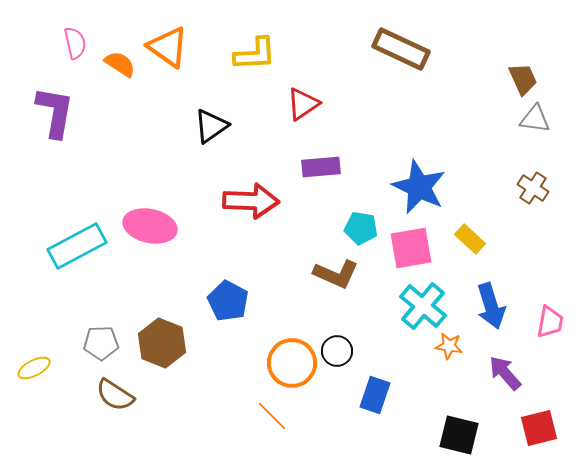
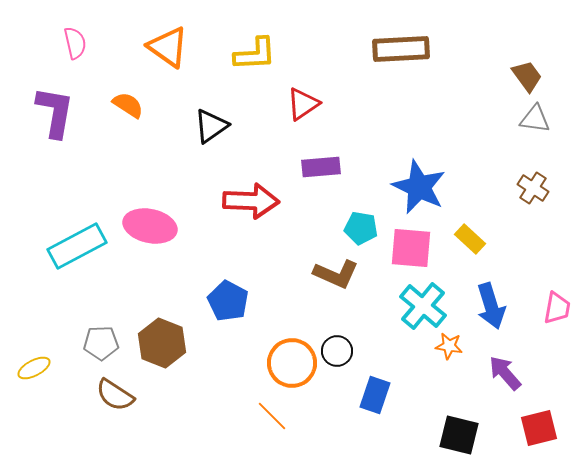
brown rectangle: rotated 28 degrees counterclockwise
orange semicircle: moved 8 px right, 41 px down
brown trapezoid: moved 4 px right, 3 px up; rotated 12 degrees counterclockwise
pink square: rotated 15 degrees clockwise
pink trapezoid: moved 7 px right, 14 px up
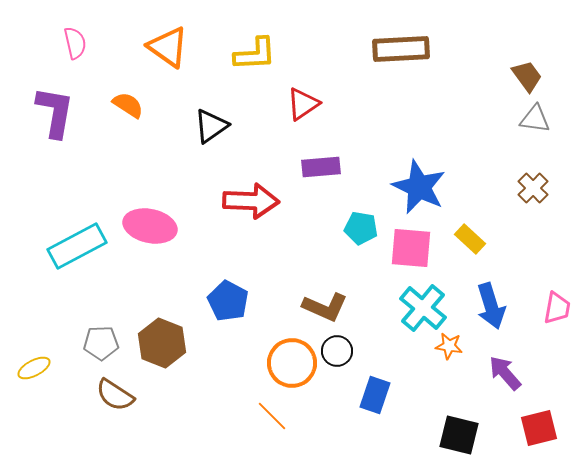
brown cross: rotated 12 degrees clockwise
brown L-shape: moved 11 px left, 33 px down
cyan cross: moved 2 px down
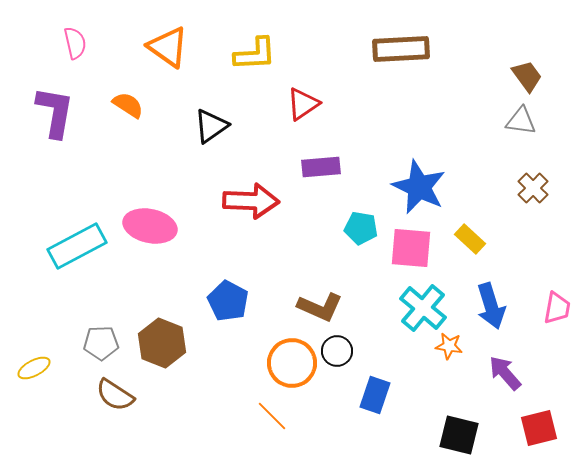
gray triangle: moved 14 px left, 2 px down
brown L-shape: moved 5 px left
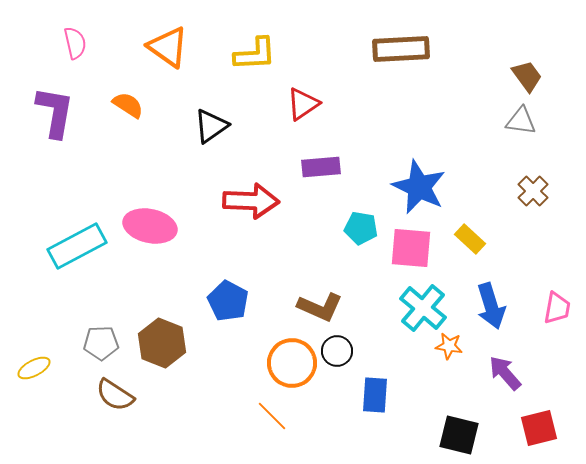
brown cross: moved 3 px down
blue rectangle: rotated 15 degrees counterclockwise
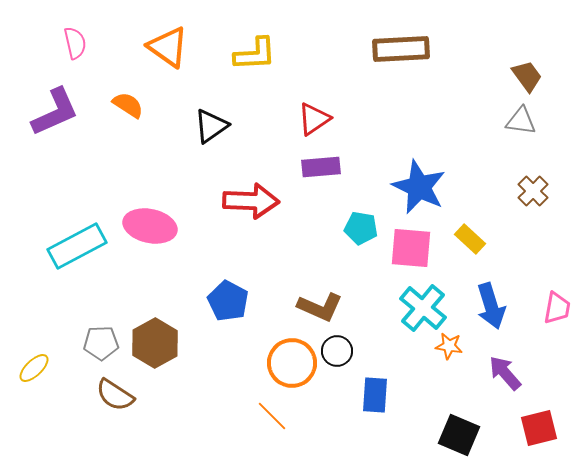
red triangle: moved 11 px right, 15 px down
purple L-shape: rotated 56 degrees clockwise
brown hexagon: moved 7 px left; rotated 9 degrees clockwise
yellow ellipse: rotated 16 degrees counterclockwise
black square: rotated 9 degrees clockwise
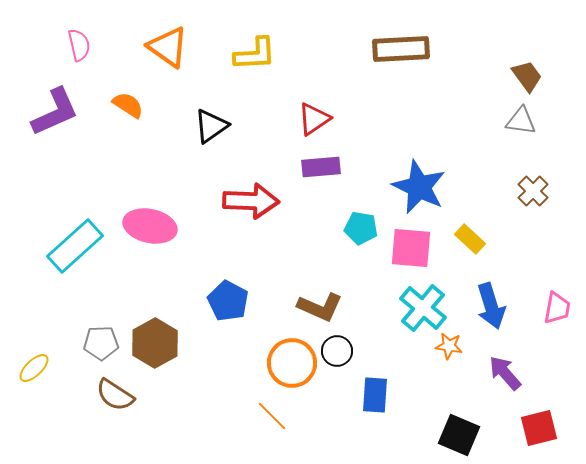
pink semicircle: moved 4 px right, 2 px down
cyan rectangle: moved 2 px left; rotated 14 degrees counterclockwise
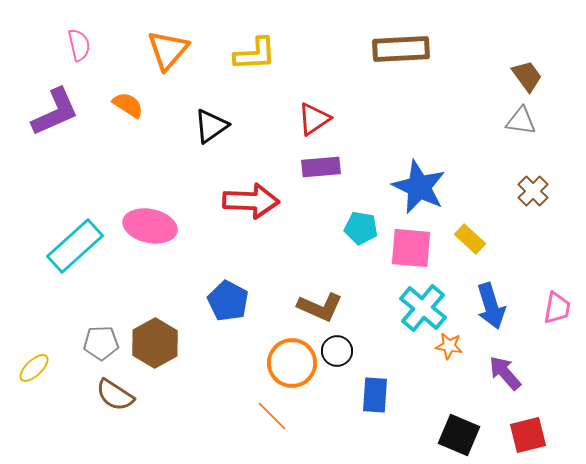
orange triangle: moved 3 px down; rotated 36 degrees clockwise
red square: moved 11 px left, 7 px down
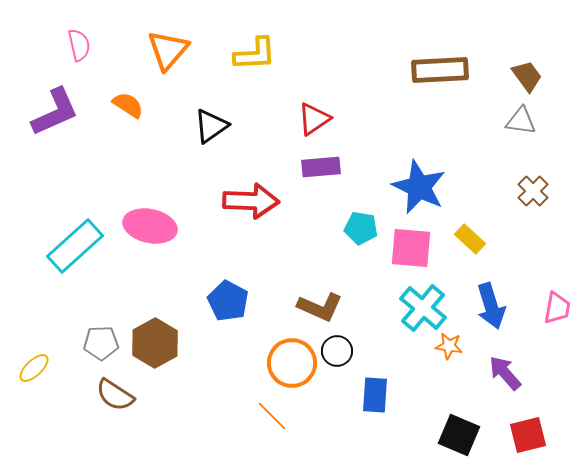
brown rectangle: moved 39 px right, 21 px down
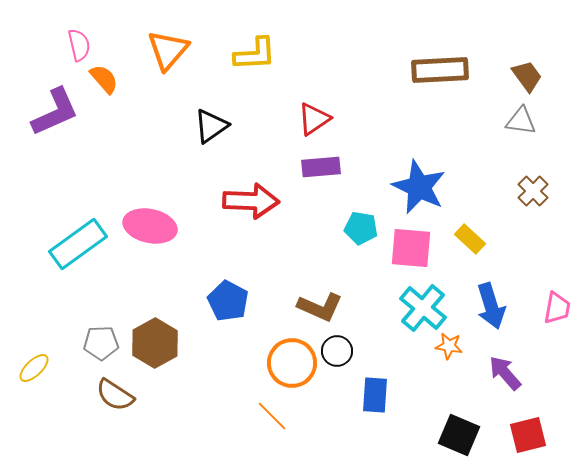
orange semicircle: moved 24 px left, 26 px up; rotated 16 degrees clockwise
cyan rectangle: moved 3 px right, 2 px up; rotated 6 degrees clockwise
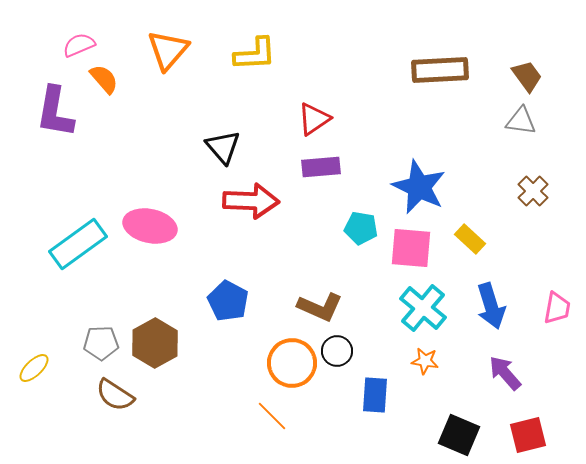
pink semicircle: rotated 100 degrees counterclockwise
purple L-shape: rotated 124 degrees clockwise
black triangle: moved 12 px right, 21 px down; rotated 36 degrees counterclockwise
orange star: moved 24 px left, 15 px down
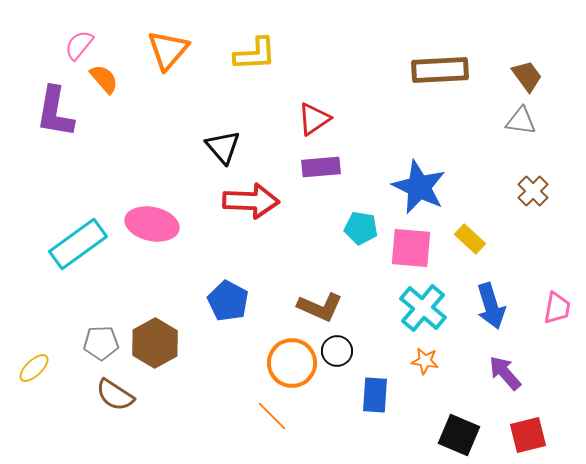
pink semicircle: rotated 28 degrees counterclockwise
pink ellipse: moved 2 px right, 2 px up
